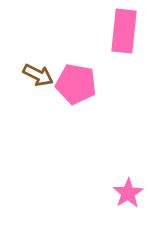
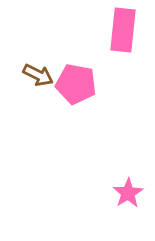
pink rectangle: moved 1 px left, 1 px up
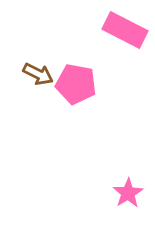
pink rectangle: moved 2 px right; rotated 69 degrees counterclockwise
brown arrow: moved 1 px up
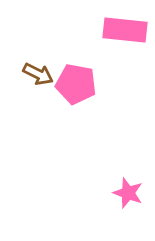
pink rectangle: rotated 21 degrees counterclockwise
pink star: rotated 20 degrees counterclockwise
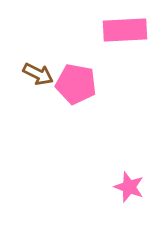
pink rectangle: rotated 9 degrees counterclockwise
pink star: moved 1 px right, 6 px up
